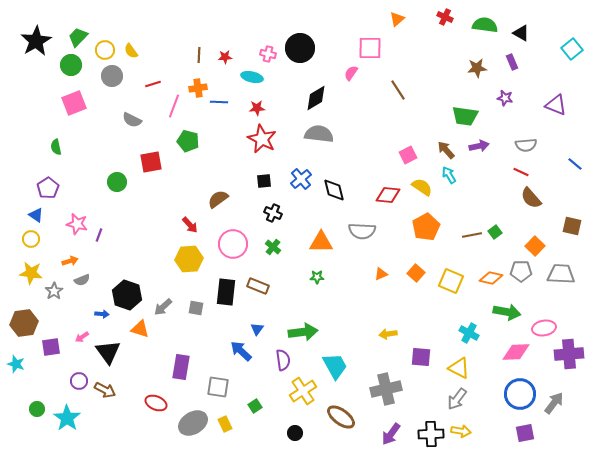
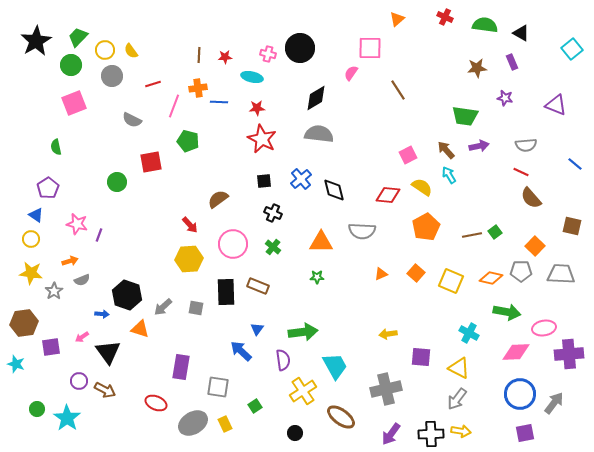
black rectangle at (226, 292): rotated 8 degrees counterclockwise
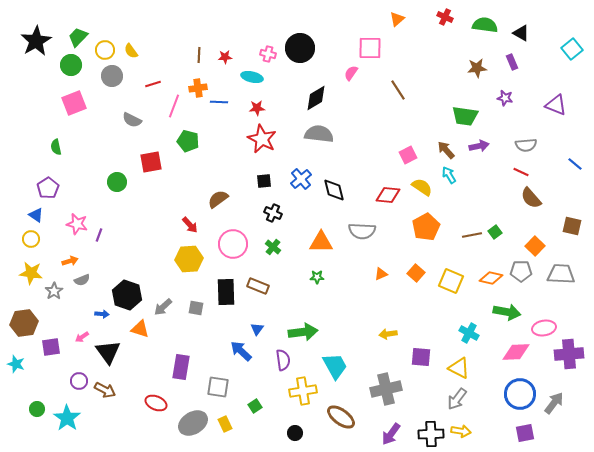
yellow cross at (303, 391): rotated 24 degrees clockwise
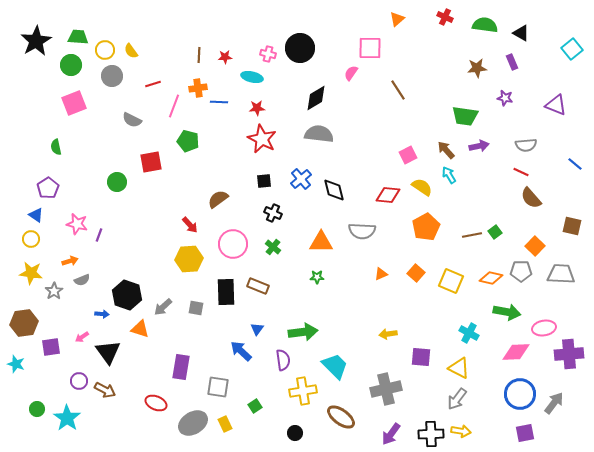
green trapezoid at (78, 37): rotated 50 degrees clockwise
cyan trapezoid at (335, 366): rotated 16 degrees counterclockwise
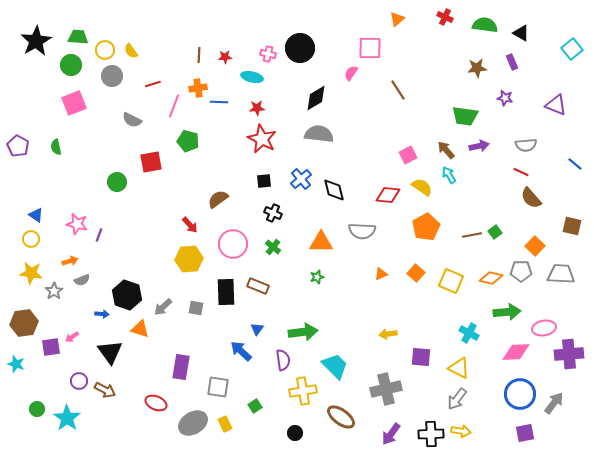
purple pentagon at (48, 188): moved 30 px left, 42 px up; rotated 10 degrees counterclockwise
green star at (317, 277): rotated 16 degrees counterclockwise
green arrow at (507, 312): rotated 16 degrees counterclockwise
pink arrow at (82, 337): moved 10 px left
black triangle at (108, 352): moved 2 px right
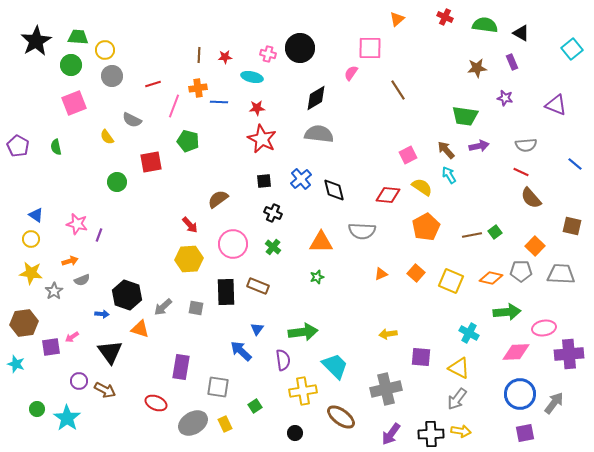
yellow semicircle at (131, 51): moved 24 px left, 86 px down
